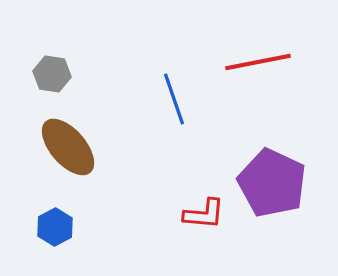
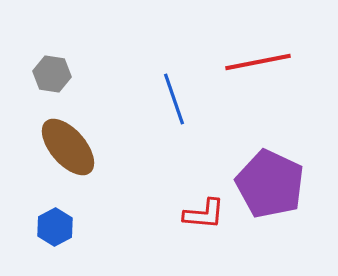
purple pentagon: moved 2 px left, 1 px down
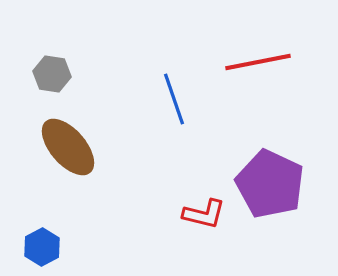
red L-shape: rotated 9 degrees clockwise
blue hexagon: moved 13 px left, 20 px down
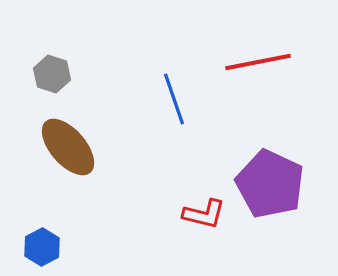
gray hexagon: rotated 9 degrees clockwise
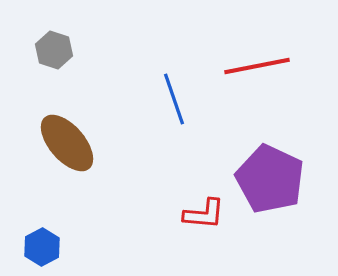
red line: moved 1 px left, 4 px down
gray hexagon: moved 2 px right, 24 px up
brown ellipse: moved 1 px left, 4 px up
purple pentagon: moved 5 px up
red L-shape: rotated 9 degrees counterclockwise
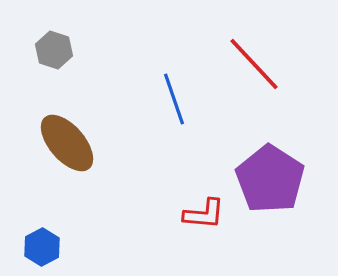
red line: moved 3 px left, 2 px up; rotated 58 degrees clockwise
purple pentagon: rotated 8 degrees clockwise
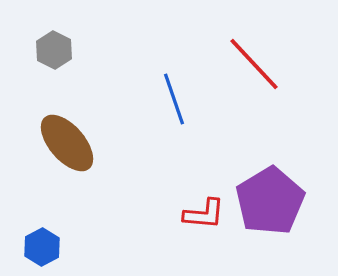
gray hexagon: rotated 9 degrees clockwise
purple pentagon: moved 22 px down; rotated 8 degrees clockwise
